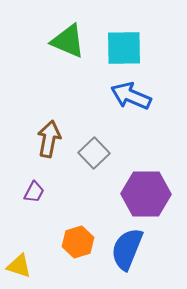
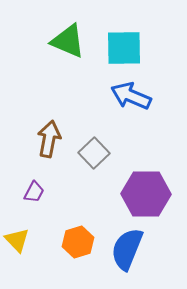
yellow triangle: moved 2 px left, 26 px up; rotated 28 degrees clockwise
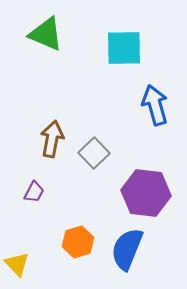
green triangle: moved 22 px left, 7 px up
blue arrow: moved 24 px right, 9 px down; rotated 51 degrees clockwise
brown arrow: moved 3 px right
purple hexagon: moved 1 px up; rotated 6 degrees clockwise
yellow triangle: moved 24 px down
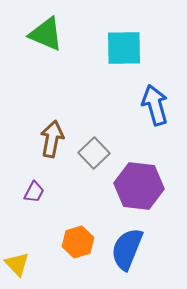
purple hexagon: moved 7 px left, 7 px up
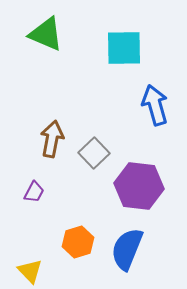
yellow triangle: moved 13 px right, 7 px down
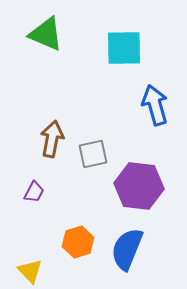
gray square: moved 1 px left, 1 px down; rotated 32 degrees clockwise
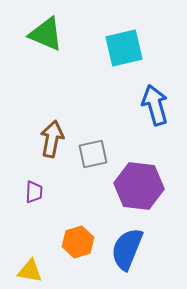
cyan square: rotated 12 degrees counterclockwise
purple trapezoid: rotated 25 degrees counterclockwise
yellow triangle: rotated 36 degrees counterclockwise
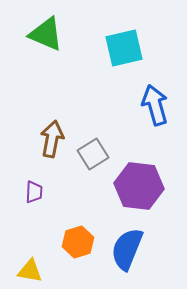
gray square: rotated 20 degrees counterclockwise
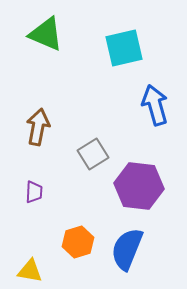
brown arrow: moved 14 px left, 12 px up
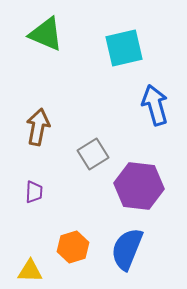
orange hexagon: moved 5 px left, 5 px down
yellow triangle: rotated 8 degrees counterclockwise
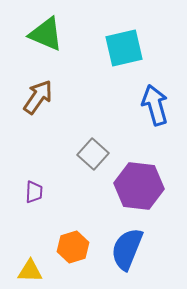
brown arrow: moved 30 px up; rotated 24 degrees clockwise
gray square: rotated 16 degrees counterclockwise
